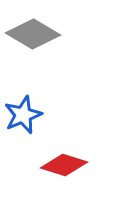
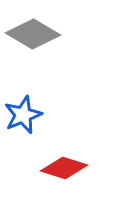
red diamond: moved 3 px down
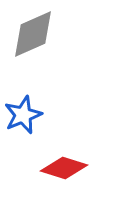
gray diamond: rotated 54 degrees counterclockwise
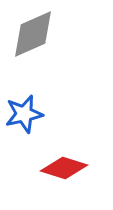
blue star: moved 1 px right, 1 px up; rotated 9 degrees clockwise
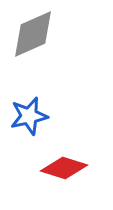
blue star: moved 5 px right, 2 px down
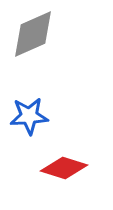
blue star: rotated 9 degrees clockwise
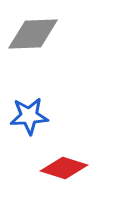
gray diamond: rotated 22 degrees clockwise
